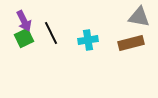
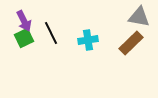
brown rectangle: rotated 30 degrees counterclockwise
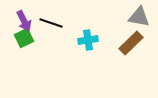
black line: moved 10 px up; rotated 45 degrees counterclockwise
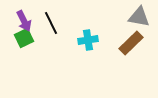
black line: rotated 45 degrees clockwise
